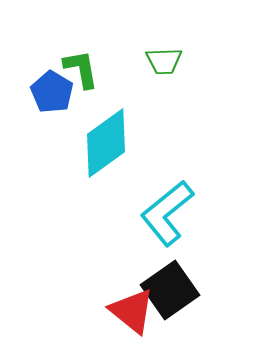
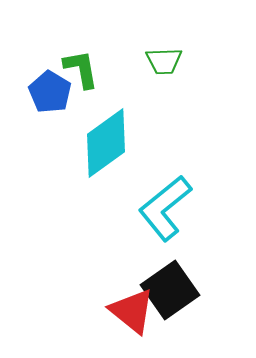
blue pentagon: moved 2 px left
cyan L-shape: moved 2 px left, 5 px up
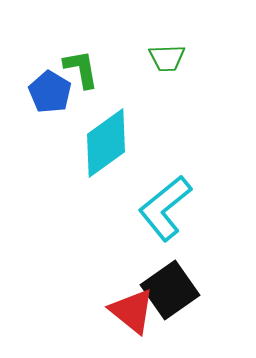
green trapezoid: moved 3 px right, 3 px up
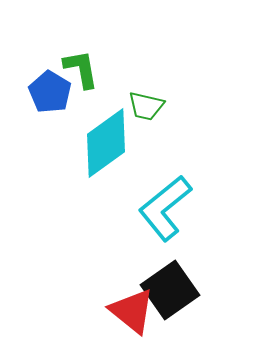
green trapezoid: moved 21 px left, 48 px down; rotated 15 degrees clockwise
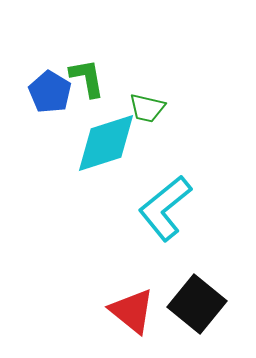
green L-shape: moved 6 px right, 9 px down
green trapezoid: moved 1 px right, 2 px down
cyan diamond: rotated 18 degrees clockwise
black square: moved 27 px right, 14 px down; rotated 16 degrees counterclockwise
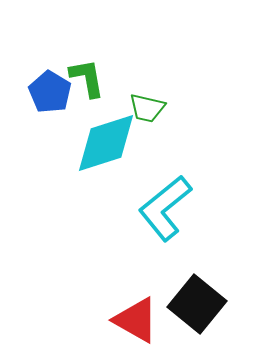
red triangle: moved 4 px right, 9 px down; rotated 9 degrees counterclockwise
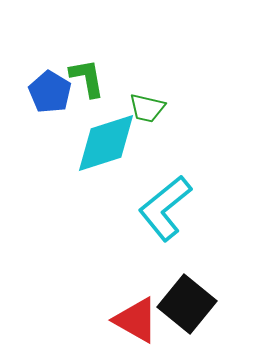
black square: moved 10 px left
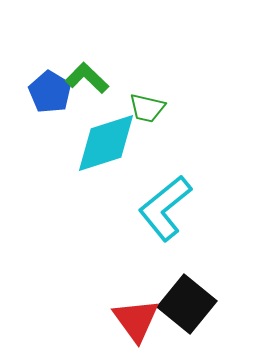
green L-shape: rotated 36 degrees counterclockwise
red triangle: rotated 24 degrees clockwise
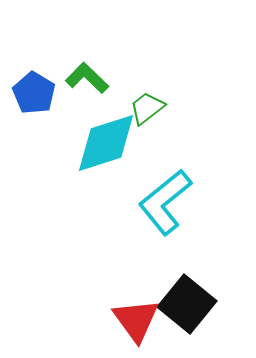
blue pentagon: moved 16 px left, 1 px down
green trapezoid: rotated 129 degrees clockwise
cyan L-shape: moved 6 px up
